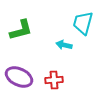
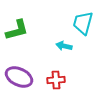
green L-shape: moved 4 px left
cyan arrow: moved 1 px down
red cross: moved 2 px right
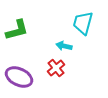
red cross: moved 12 px up; rotated 36 degrees counterclockwise
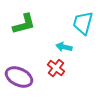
green L-shape: moved 7 px right, 6 px up
cyan arrow: moved 1 px down
red cross: rotated 12 degrees counterclockwise
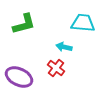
cyan trapezoid: rotated 80 degrees clockwise
